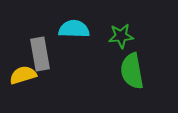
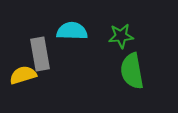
cyan semicircle: moved 2 px left, 2 px down
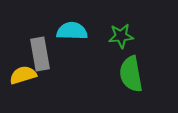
green semicircle: moved 1 px left, 3 px down
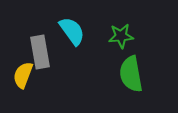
cyan semicircle: rotated 52 degrees clockwise
gray rectangle: moved 2 px up
yellow semicircle: rotated 52 degrees counterclockwise
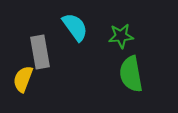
cyan semicircle: moved 3 px right, 4 px up
yellow semicircle: moved 4 px down
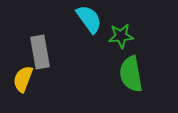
cyan semicircle: moved 14 px right, 8 px up
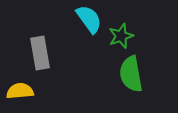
green star: rotated 15 degrees counterclockwise
gray rectangle: moved 1 px down
yellow semicircle: moved 3 px left, 12 px down; rotated 64 degrees clockwise
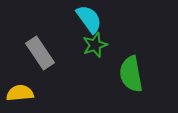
green star: moved 26 px left, 9 px down
gray rectangle: rotated 24 degrees counterclockwise
yellow semicircle: moved 2 px down
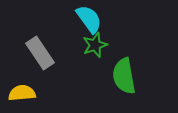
green semicircle: moved 7 px left, 2 px down
yellow semicircle: moved 2 px right
